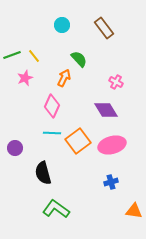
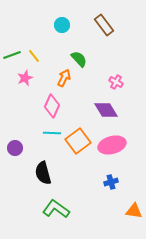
brown rectangle: moved 3 px up
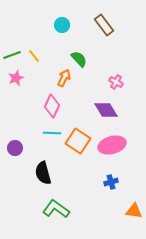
pink star: moved 9 px left
orange square: rotated 20 degrees counterclockwise
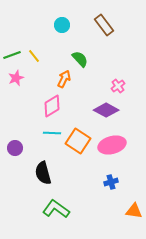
green semicircle: moved 1 px right
orange arrow: moved 1 px down
pink cross: moved 2 px right, 4 px down; rotated 24 degrees clockwise
pink diamond: rotated 35 degrees clockwise
purple diamond: rotated 30 degrees counterclockwise
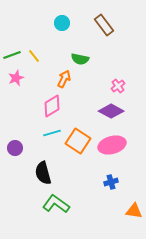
cyan circle: moved 2 px up
green semicircle: rotated 144 degrees clockwise
purple diamond: moved 5 px right, 1 px down
cyan line: rotated 18 degrees counterclockwise
green L-shape: moved 5 px up
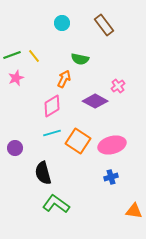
purple diamond: moved 16 px left, 10 px up
blue cross: moved 5 px up
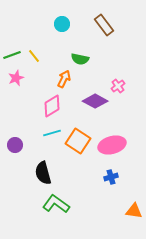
cyan circle: moved 1 px down
purple circle: moved 3 px up
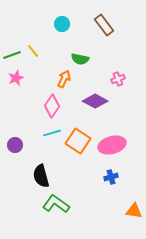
yellow line: moved 1 px left, 5 px up
pink cross: moved 7 px up; rotated 16 degrees clockwise
pink diamond: rotated 25 degrees counterclockwise
black semicircle: moved 2 px left, 3 px down
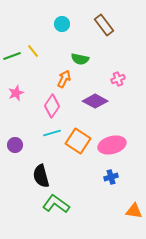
green line: moved 1 px down
pink star: moved 15 px down
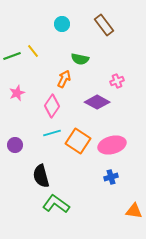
pink cross: moved 1 px left, 2 px down
pink star: moved 1 px right
purple diamond: moved 2 px right, 1 px down
